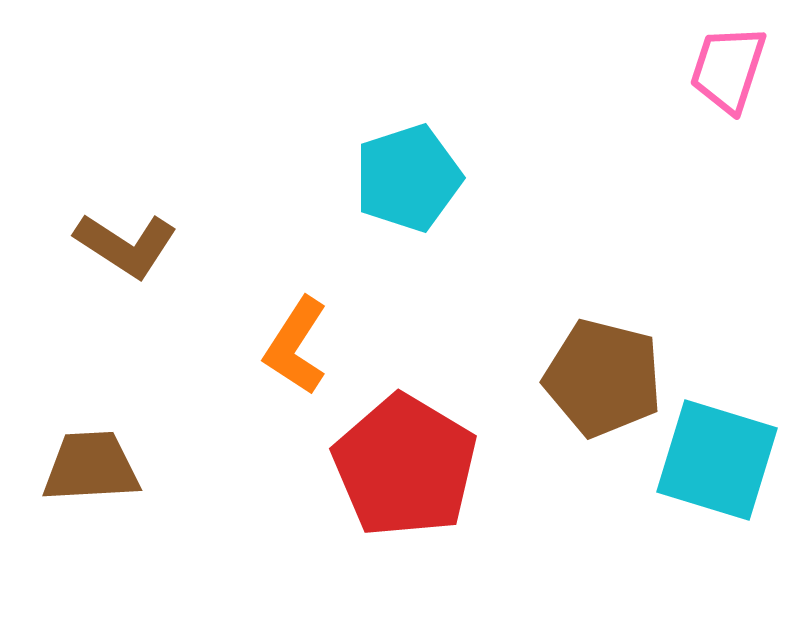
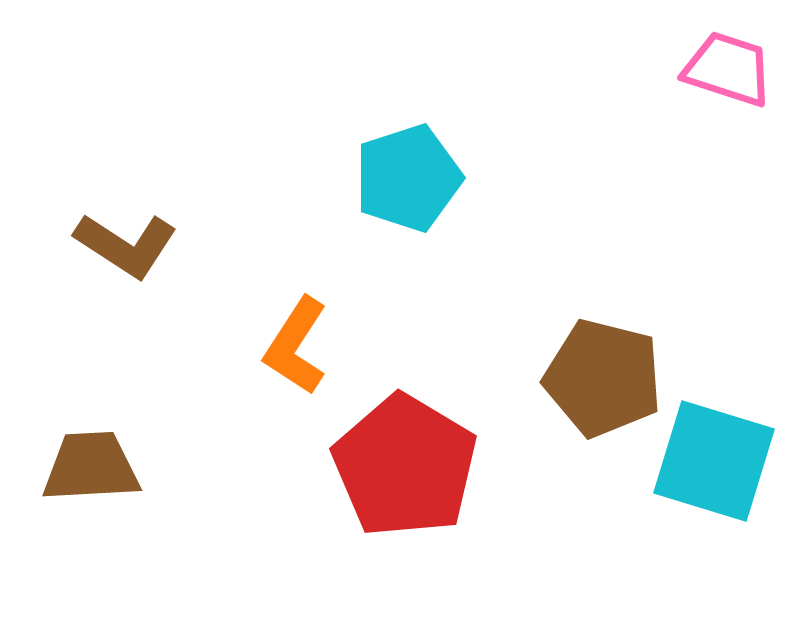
pink trapezoid: rotated 90 degrees clockwise
cyan square: moved 3 px left, 1 px down
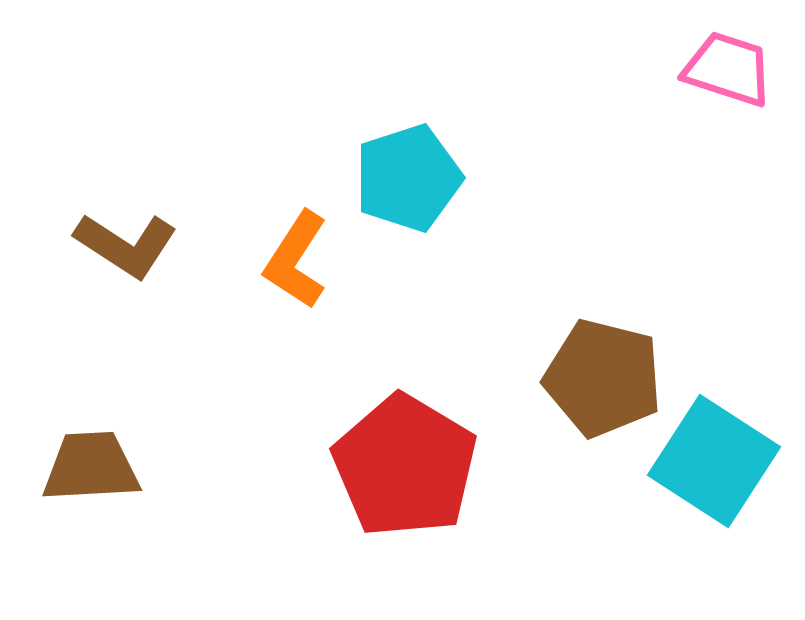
orange L-shape: moved 86 px up
cyan square: rotated 16 degrees clockwise
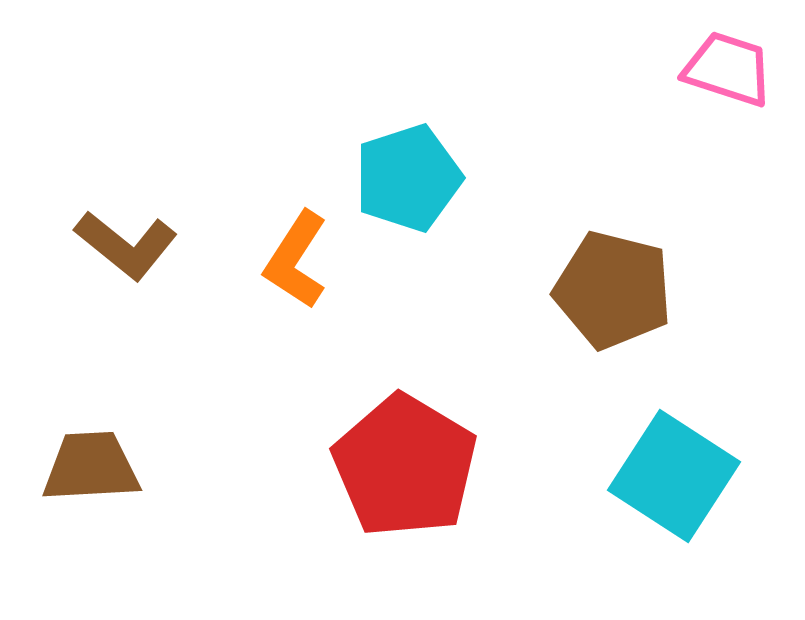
brown L-shape: rotated 6 degrees clockwise
brown pentagon: moved 10 px right, 88 px up
cyan square: moved 40 px left, 15 px down
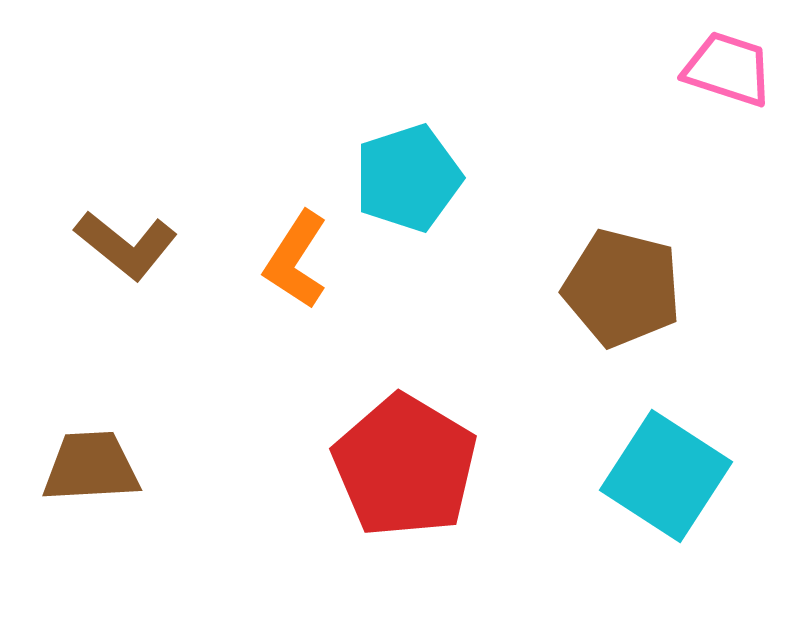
brown pentagon: moved 9 px right, 2 px up
cyan square: moved 8 px left
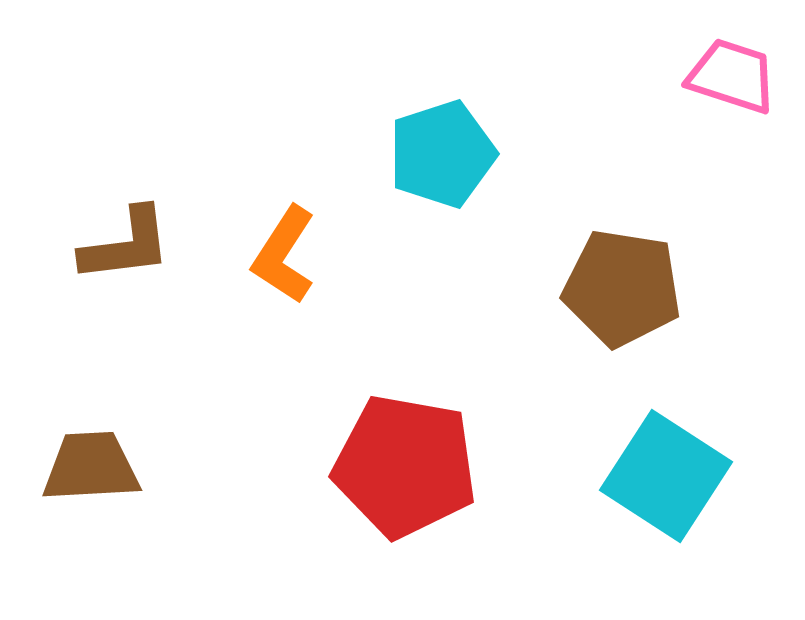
pink trapezoid: moved 4 px right, 7 px down
cyan pentagon: moved 34 px right, 24 px up
brown L-shape: rotated 46 degrees counterclockwise
orange L-shape: moved 12 px left, 5 px up
brown pentagon: rotated 5 degrees counterclockwise
red pentagon: rotated 21 degrees counterclockwise
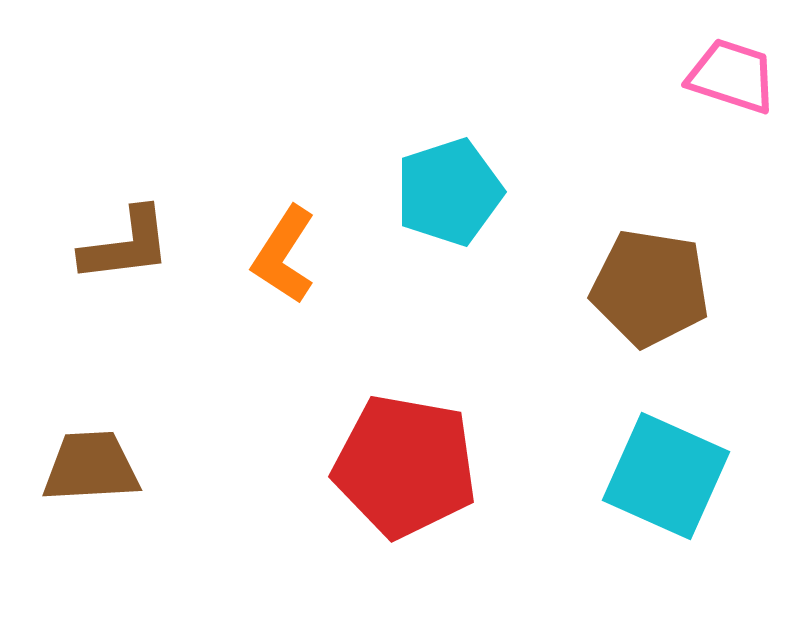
cyan pentagon: moved 7 px right, 38 px down
brown pentagon: moved 28 px right
cyan square: rotated 9 degrees counterclockwise
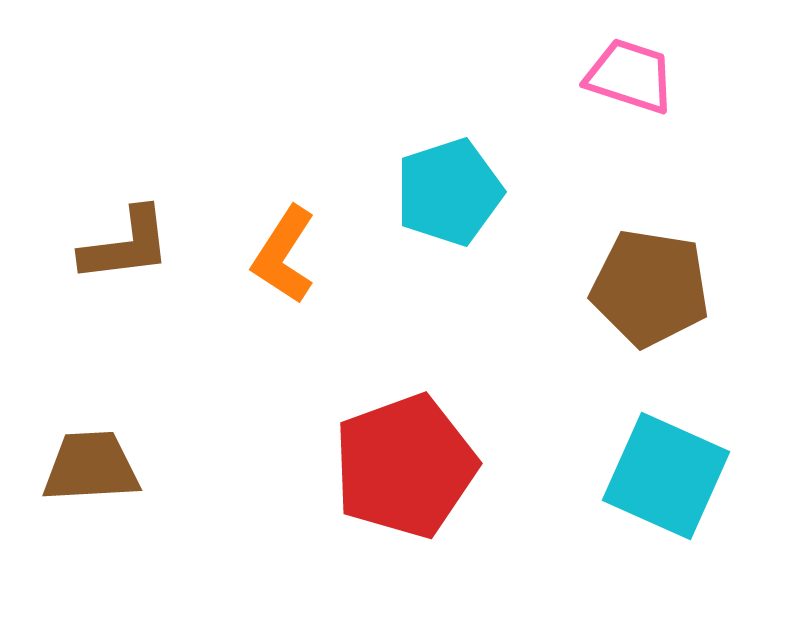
pink trapezoid: moved 102 px left
red pentagon: rotated 30 degrees counterclockwise
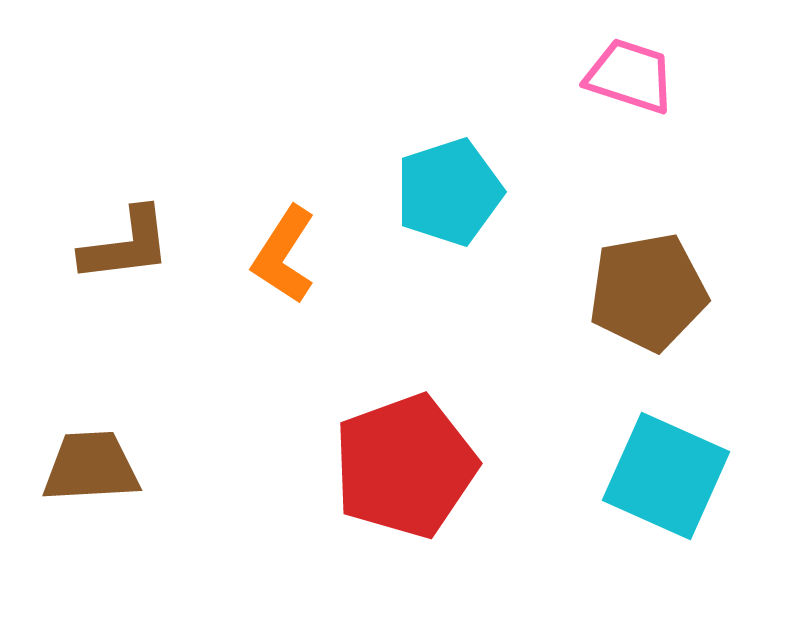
brown pentagon: moved 2 px left, 4 px down; rotated 19 degrees counterclockwise
